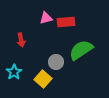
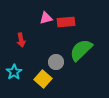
green semicircle: rotated 10 degrees counterclockwise
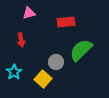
pink triangle: moved 17 px left, 5 px up
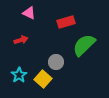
pink triangle: rotated 40 degrees clockwise
red rectangle: rotated 12 degrees counterclockwise
red arrow: rotated 96 degrees counterclockwise
green semicircle: moved 3 px right, 5 px up
cyan star: moved 5 px right, 3 px down
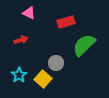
gray circle: moved 1 px down
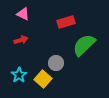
pink triangle: moved 6 px left, 1 px down
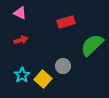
pink triangle: moved 3 px left, 1 px up
green semicircle: moved 8 px right
gray circle: moved 7 px right, 3 px down
cyan star: moved 3 px right
